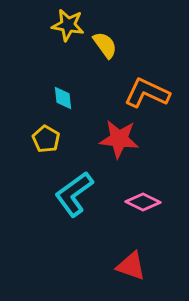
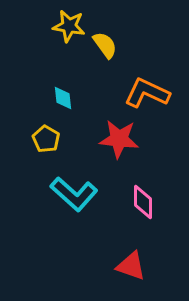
yellow star: moved 1 px right, 1 px down
cyan L-shape: rotated 102 degrees counterclockwise
pink diamond: rotated 64 degrees clockwise
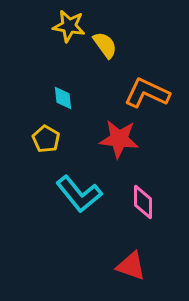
cyan L-shape: moved 5 px right; rotated 9 degrees clockwise
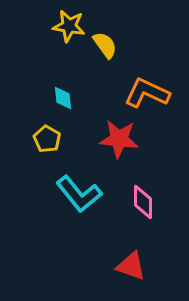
yellow pentagon: moved 1 px right
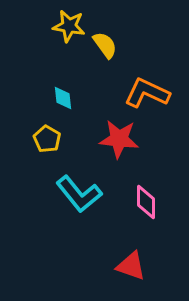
pink diamond: moved 3 px right
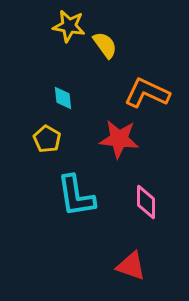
cyan L-shape: moved 3 px left, 2 px down; rotated 30 degrees clockwise
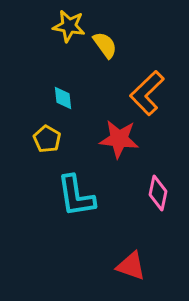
orange L-shape: rotated 69 degrees counterclockwise
pink diamond: moved 12 px right, 9 px up; rotated 12 degrees clockwise
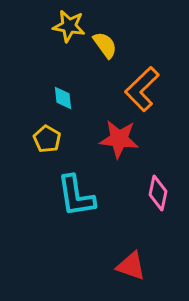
orange L-shape: moved 5 px left, 4 px up
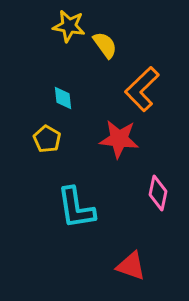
cyan L-shape: moved 12 px down
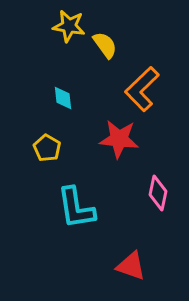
yellow pentagon: moved 9 px down
